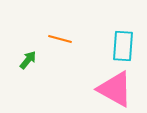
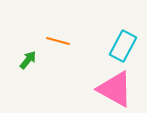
orange line: moved 2 px left, 2 px down
cyan rectangle: rotated 24 degrees clockwise
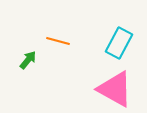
cyan rectangle: moved 4 px left, 3 px up
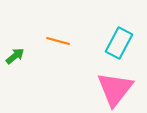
green arrow: moved 13 px left, 4 px up; rotated 12 degrees clockwise
pink triangle: rotated 39 degrees clockwise
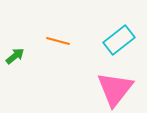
cyan rectangle: moved 3 px up; rotated 24 degrees clockwise
